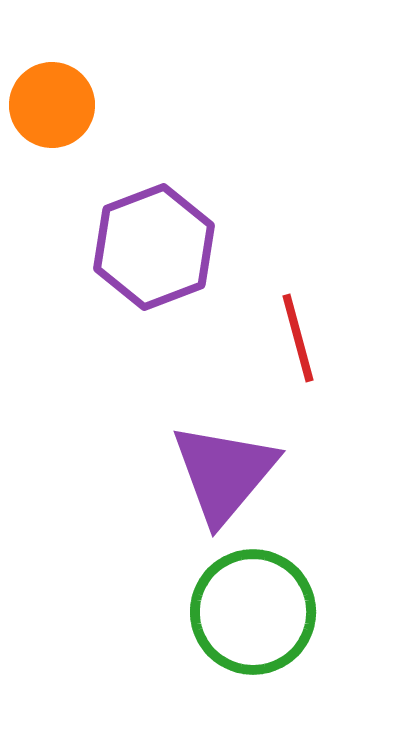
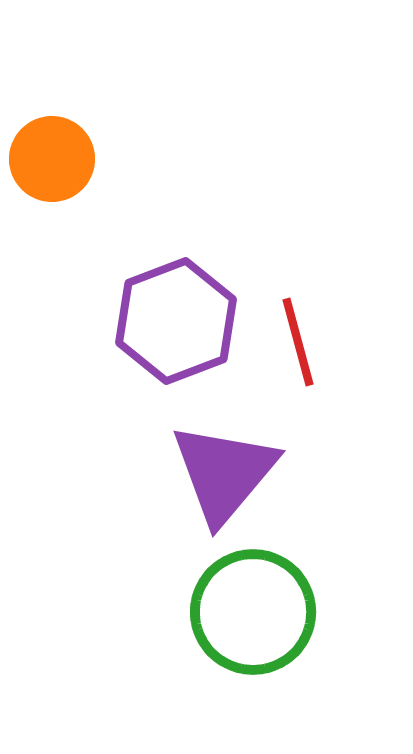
orange circle: moved 54 px down
purple hexagon: moved 22 px right, 74 px down
red line: moved 4 px down
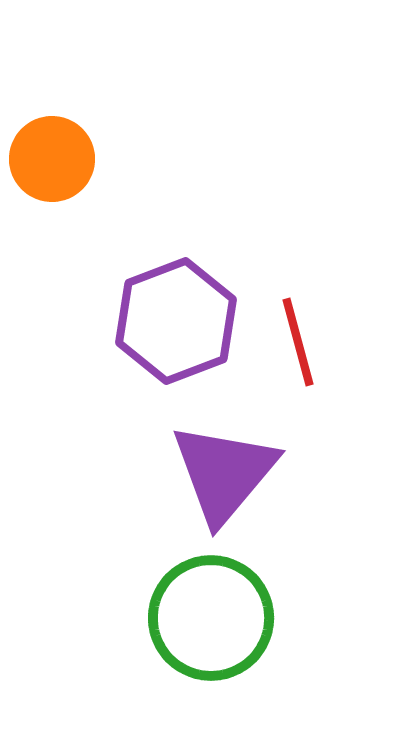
green circle: moved 42 px left, 6 px down
